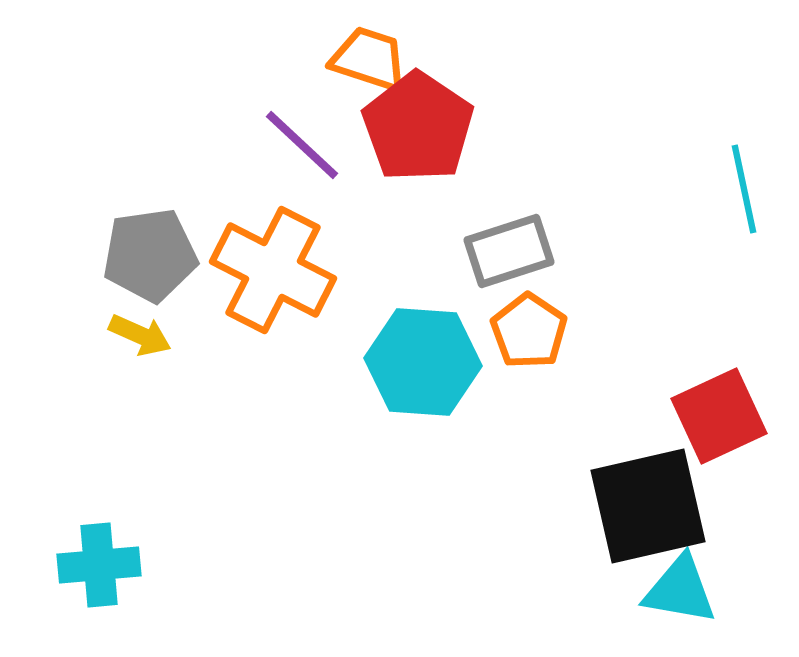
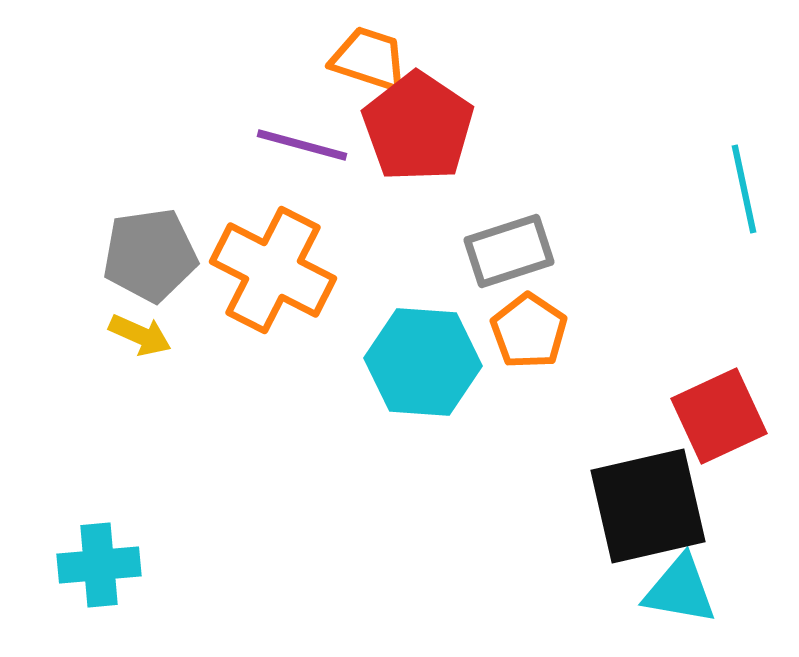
purple line: rotated 28 degrees counterclockwise
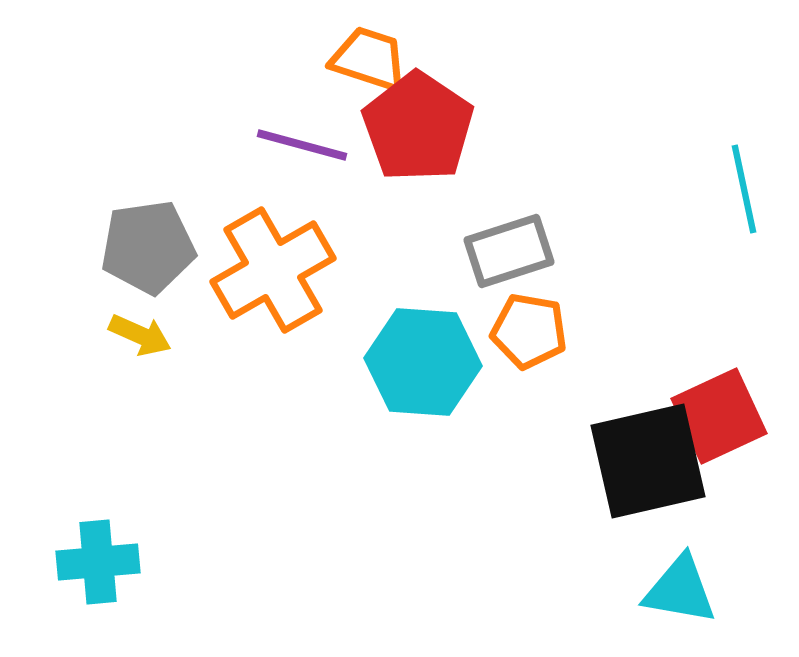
gray pentagon: moved 2 px left, 8 px up
orange cross: rotated 33 degrees clockwise
orange pentagon: rotated 24 degrees counterclockwise
black square: moved 45 px up
cyan cross: moved 1 px left, 3 px up
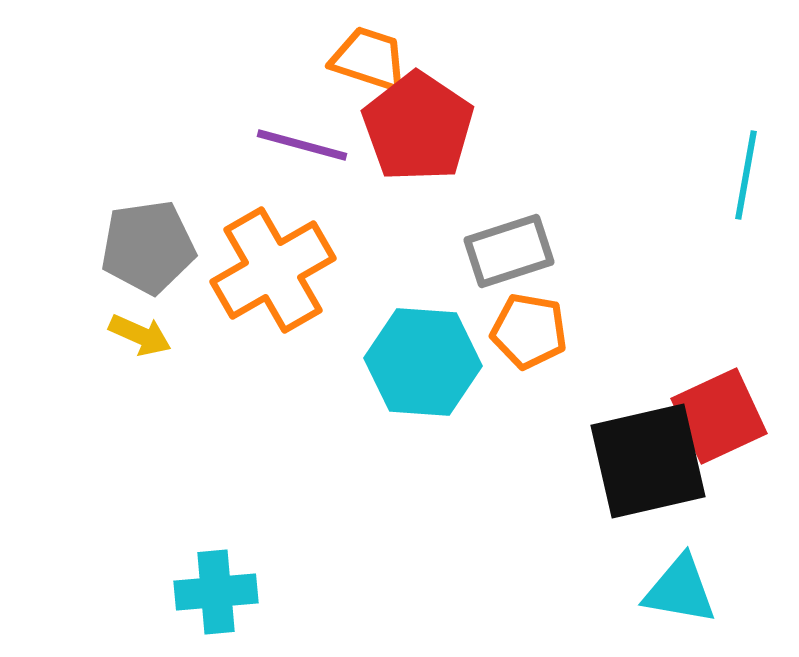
cyan line: moved 2 px right, 14 px up; rotated 22 degrees clockwise
cyan cross: moved 118 px right, 30 px down
